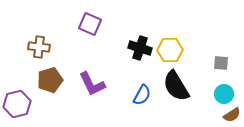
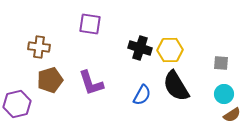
purple square: rotated 15 degrees counterclockwise
purple L-shape: moved 1 px left, 1 px up; rotated 8 degrees clockwise
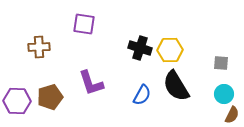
purple square: moved 6 px left
brown cross: rotated 10 degrees counterclockwise
brown pentagon: moved 17 px down
purple hexagon: moved 3 px up; rotated 16 degrees clockwise
brown semicircle: rotated 30 degrees counterclockwise
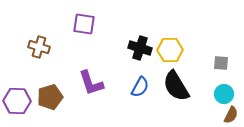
brown cross: rotated 20 degrees clockwise
blue semicircle: moved 2 px left, 8 px up
brown semicircle: moved 1 px left
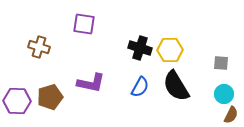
purple L-shape: rotated 60 degrees counterclockwise
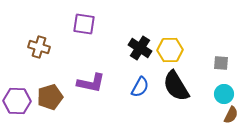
black cross: rotated 15 degrees clockwise
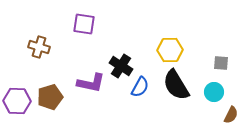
black cross: moved 19 px left, 18 px down
black semicircle: moved 1 px up
cyan circle: moved 10 px left, 2 px up
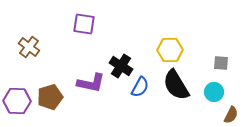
brown cross: moved 10 px left; rotated 20 degrees clockwise
